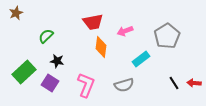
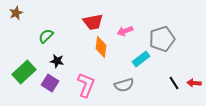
gray pentagon: moved 5 px left, 3 px down; rotated 15 degrees clockwise
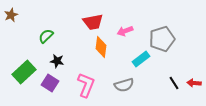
brown star: moved 5 px left, 2 px down
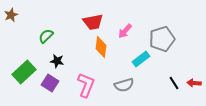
pink arrow: rotated 28 degrees counterclockwise
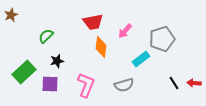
black star: rotated 24 degrees counterclockwise
purple square: moved 1 px down; rotated 30 degrees counterclockwise
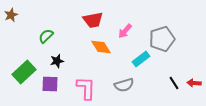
red trapezoid: moved 2 px up
orange diamond: rotated 40 degrees counterclockwise
pink L-shape: moved 3 px down; rotated 20 degrees counterclockwise
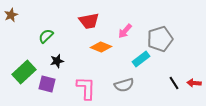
red trapezoid: moved 4 px left, 1 px down
gray pentagon: moved 2 px left
orange diamond: rotated 35 degrees counterclockwise
purple square: moved 3 px left; rotated 12 degrees clockwise
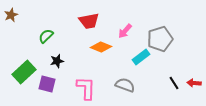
cyan rectangle: moved 2 px up
gray semicircle: moved 1 px right; rotated 144 degrees counterclockwise
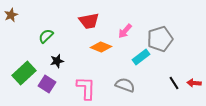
green rectangle: moved 1 px down
purple square: rotated 18 degrees clockwise
